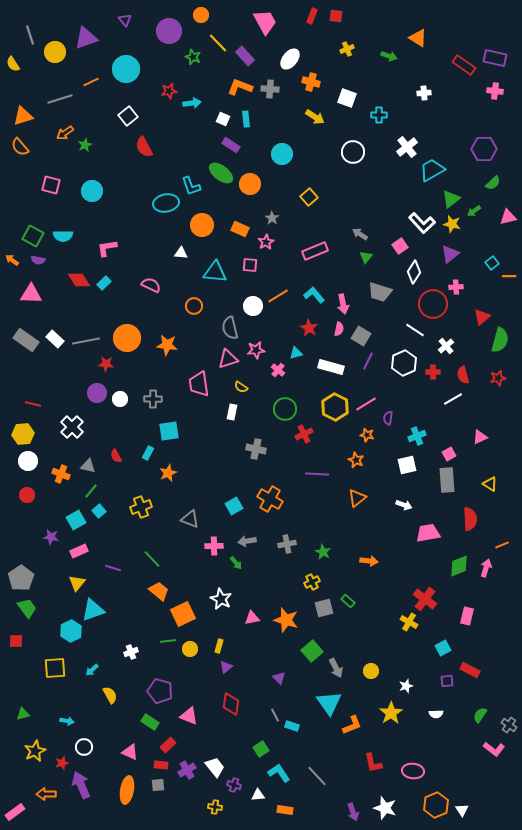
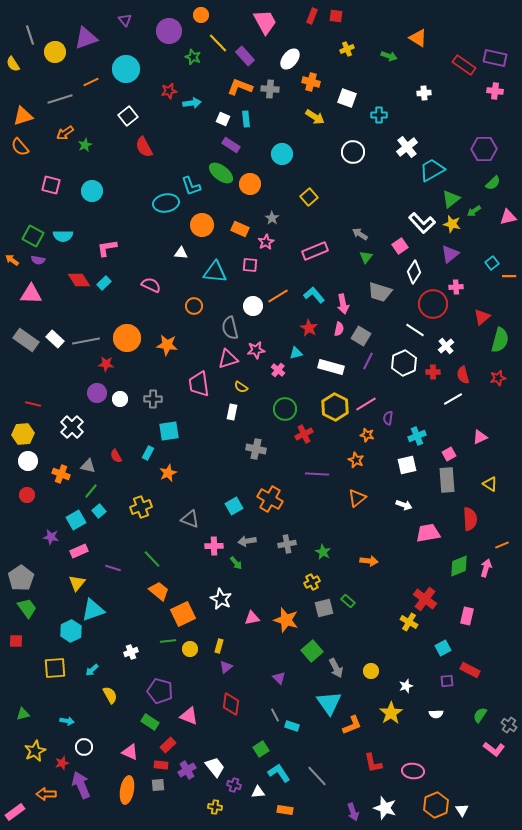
white triangle at (258, 795): moved 3 px up
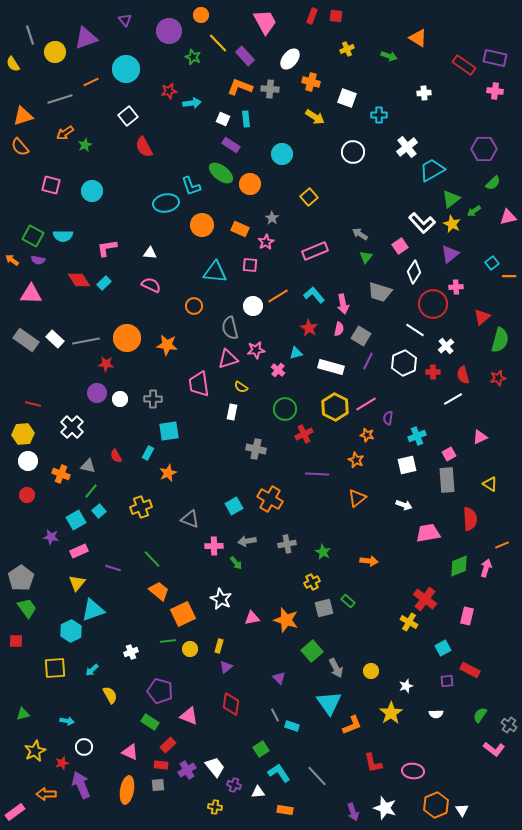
yellow star at (452, 224): rotated 12 degrees clockwise
white triangle at (181, 253): moved 31 px left
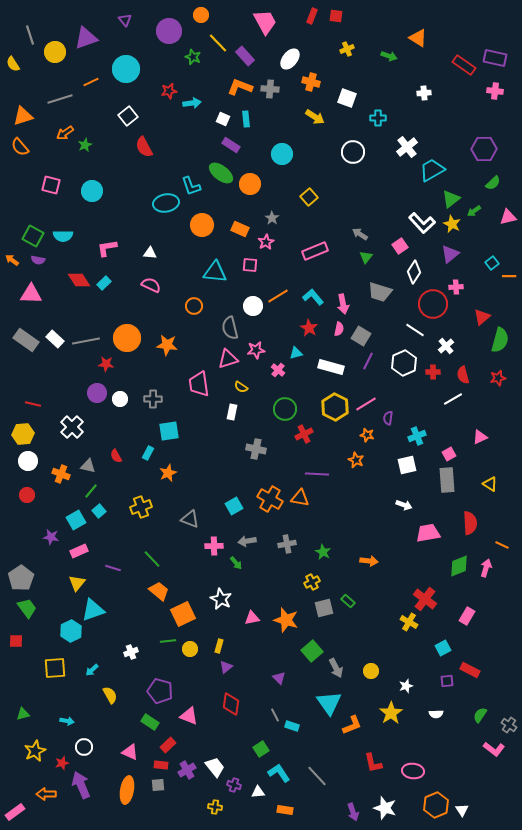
cyan cross at (379, 115): moved 1 px left, 3 px down
cyan L-shape at (314, 295): moved 1 px left, 2 px down
orange triangle at (357, 498): moved 57 px left; rotated 48 degrees clockwise
red semicircle at (470, 519): moved 4 px down
orange line at (502, 545): rotated 48 degrees clockwise
pink rectangle at (467, 616): rotated 18 degrees clockwise
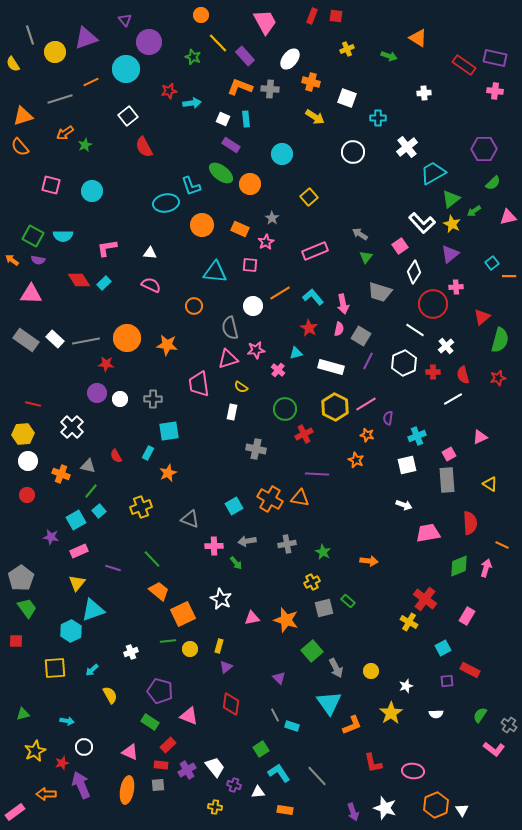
purple circle at (169, 31): moved 20 px left, 11 px down
cyan trapezoid at (432, 170): moved 1 px right, 3 px down
orange line at (278, 296): moved 2 px right, 3 px up
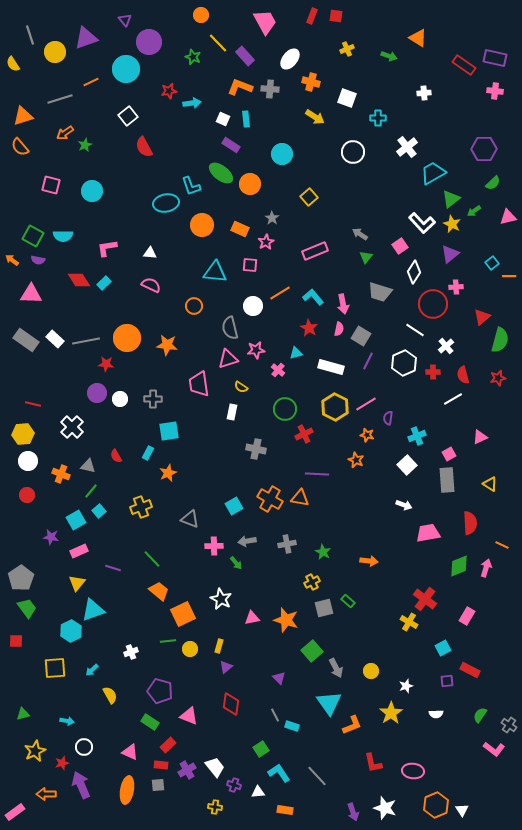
white square at (407, 465): rotated 30 degrees counterclockwise
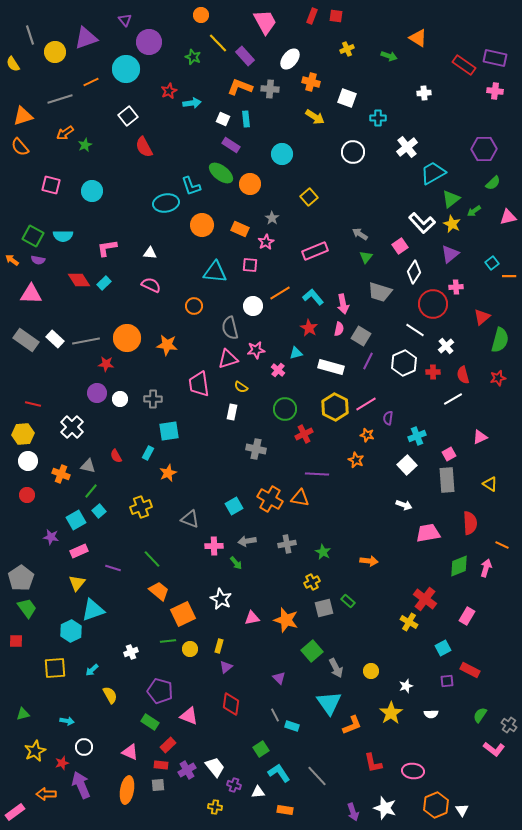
red star at (169, 91): rotated 14 degrees counterclockwise
white semicircle at (436, 714): moved 5 px left
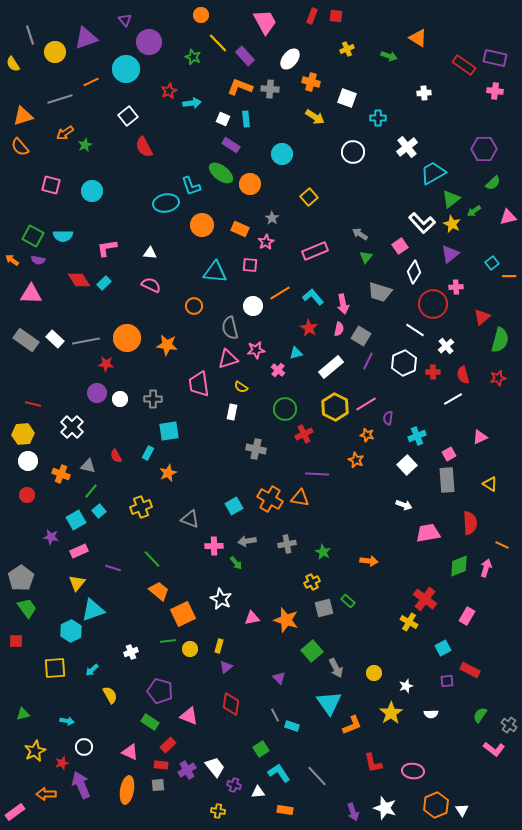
white rectangle at (331, 367): rotated 55 degrees counterclockwise
yellow circle at (371, 671): moved 3 px right, 2 px down
yellow cross at (215, 807): moved 3 px right, 4 px down
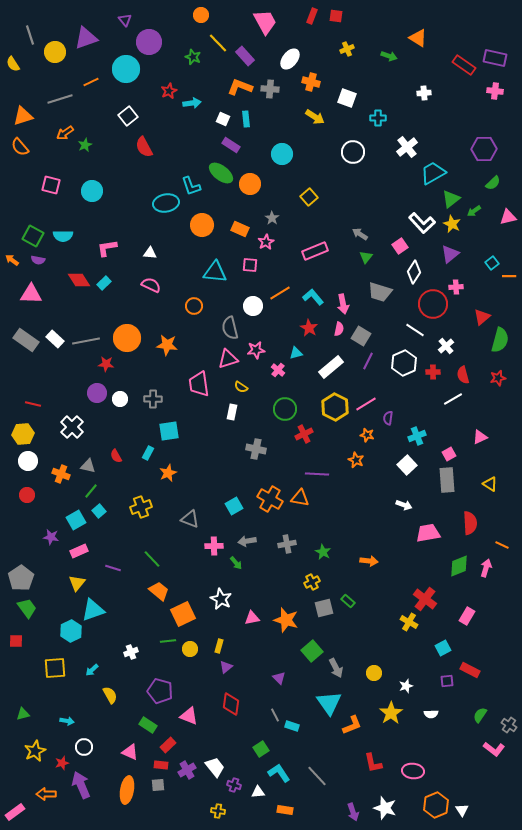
green rectangle at (150, 722): moved 2 px left, 3 px down
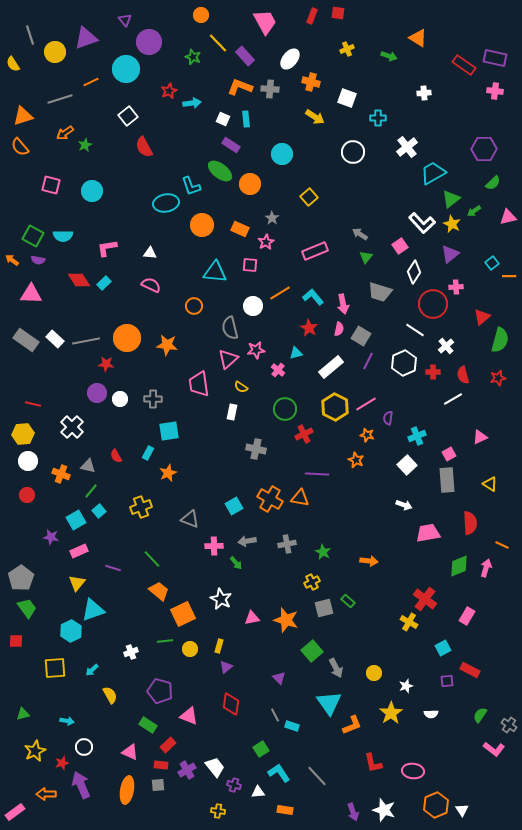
red square at (336, 16): moved 2 px right, 3 px up
green ellipse at (221, 173): moved 1 px left, 2 px up
pink triangle at (228, 359): rotated 25 degrees counterclockwise
green line at (168, 641): moved 3 px left
white star at (385, 808): moved 1 px left, 2 px down
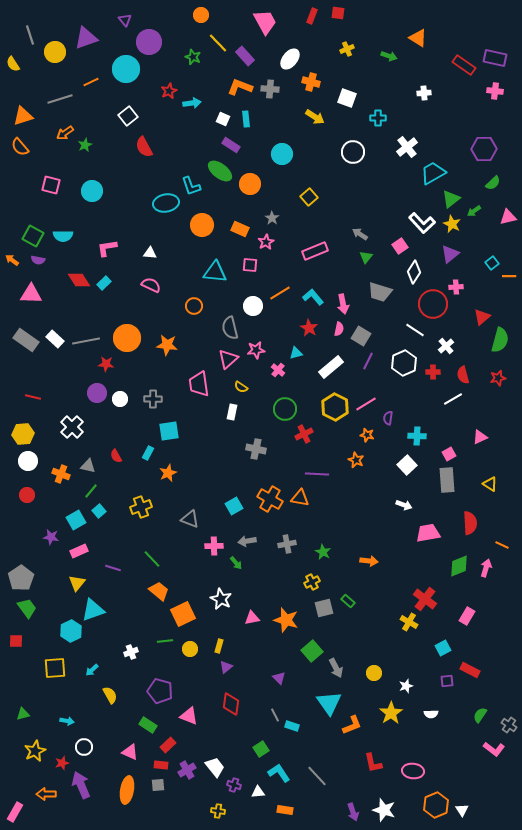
red line at (33, 404): moved 7 px up
cyan cross at (417, 436): rotated 24 degrees clockwise
pink rectangle at (15, 812): rotated 24 degrees counterclockwise
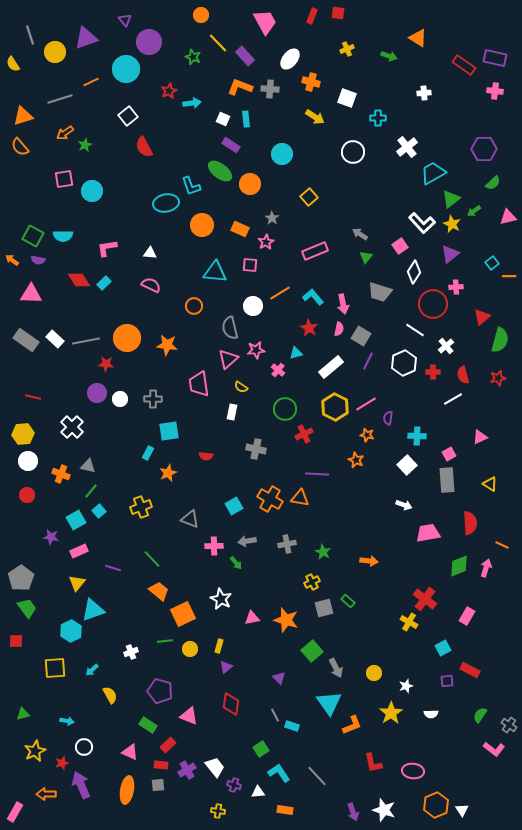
pink square at (51, 185): moved 13 px right, 6 px up; rotated 24 degrees counterclockwise
red semicircle at (116, 456): moved 90 px right; rotated 56 degrees counterclockwise
